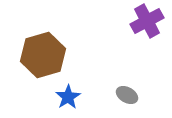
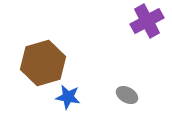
brown hexagon: moved 8 px down
blue star: rotated 30 degrees counterclockwise
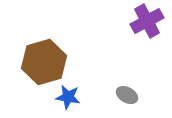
brown hexagon: moved 1 px right, 1 px up
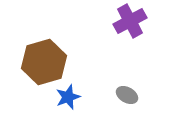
purple cross: moved 17 px left
blue star: rotated 30 degrees counterclockwise
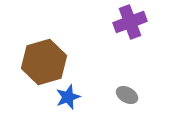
purple cross: moved 1 px down; rotated 8 degrees clockwise
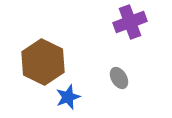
brown hexagon: moved 1 px left; rotated 18 degrees counterclockwise
gray ellipse: moved 8 px left, 17 px up; rotated 30 degrees clockwise
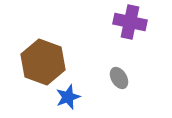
purple cross: rotated 32 degrees clockwise
brown hexagon: rotated 6 degrees counterclockwise
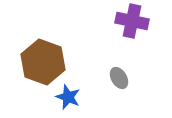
purple cross: moved 2 px right, 1 px up
blue star: rotated 30 degrees counterclockwise
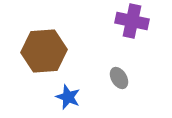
brown hexagon: moved 1 px right, 11 px up; rotated 24 degrees counterclockwise
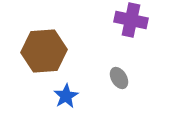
purple cross: moved 1 px left, 1 px up
blue star: moved 2 px left, 1 px up; rotated 20 degrees clockwise
